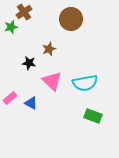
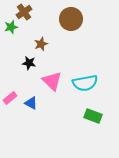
brown star: moved 8 px left, 5 px up
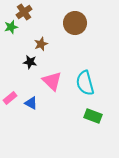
brown circle: moved 4 px right, 4 px down
black star: moved 1 px right, 1 px up
cyan semicircle: rotated 85 degrees clockwise
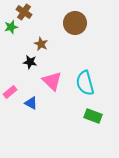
brown cross: rotated 21 degrees counterclockwise
brown star: rotated 24 degrees counterclockwise
pink rectangle: moved 6 px up
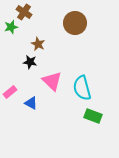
brown star: moved 3 px left
cyan semicircle: moved 3 px left, 5 px down
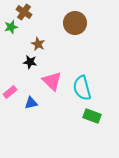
blue triangle: rotated 40 degrees counterclockwise
green rectangle: moved 1 px left
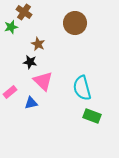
pink triangle: moved 9 px left
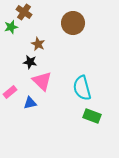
brown circle: moved 2 px left
pink triangle: moved 1 px left
blue triangle: moved 1 px left
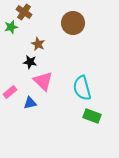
pink triangle: moved 1 px right
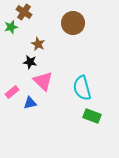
pink rectangle: moved 2 px right
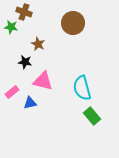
brown cross: rotated 14 degrees counterclockwise
green star: rotated 24 degrees clockwise
black star: moved 5 px left
pink triangle: rotated 30 degrees counterclockwise
green rectangle: rotated 30 degrees clockwise
